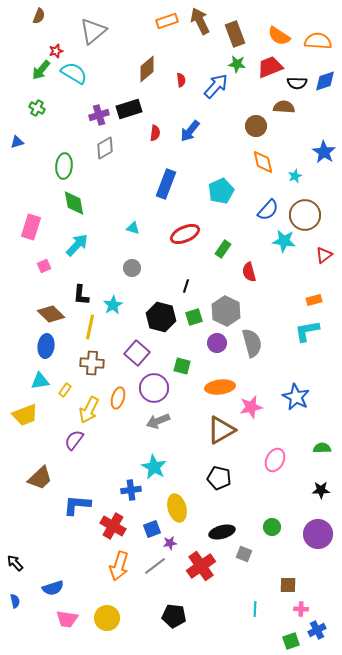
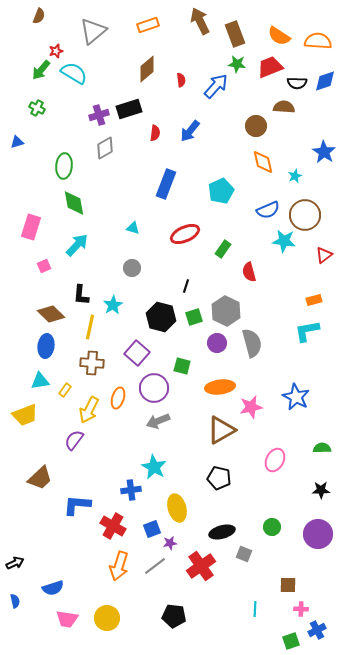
orange rectangle at (167, 21): moved 19 px left, 4 px down
blue semicircle at (268, 210): rotated 25 degrees clockwise
black arrow at (15, 563): rotated 108 degrees clockwise
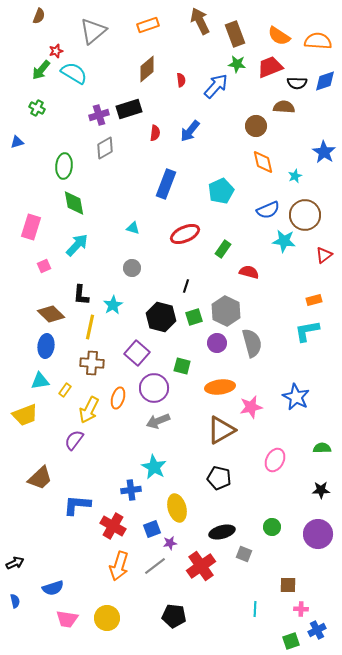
red semicircle at (249, 272): rotated 120 degrees clockwise
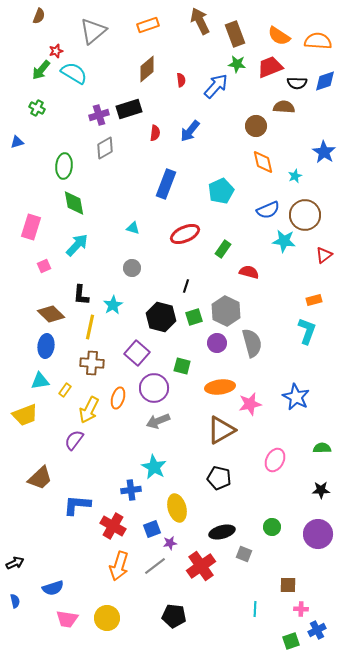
cyan L-shape at (307, 331): rotated 120 degrees clockwise
pink star at (251, 407): moved 1 px left, 3 px up
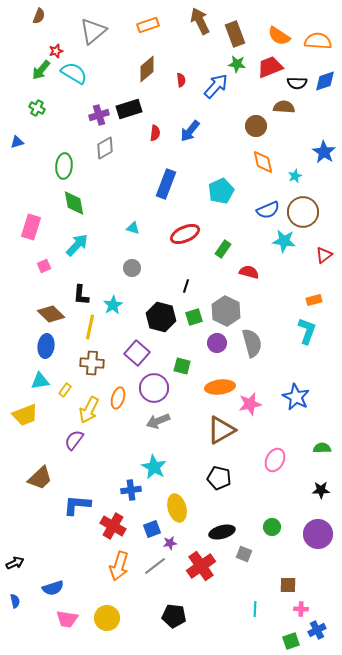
brown circle at (305, 215): moved 2 px left, 3 px up
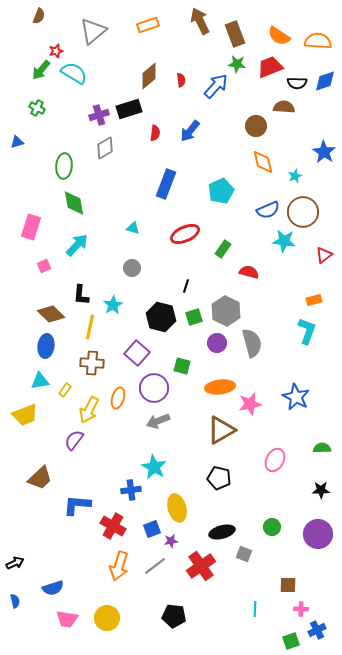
brown diamond at (147, 69): moved 2 px right, 7 px down
purple star at (170, 543): moved 1 px right, 2 px up
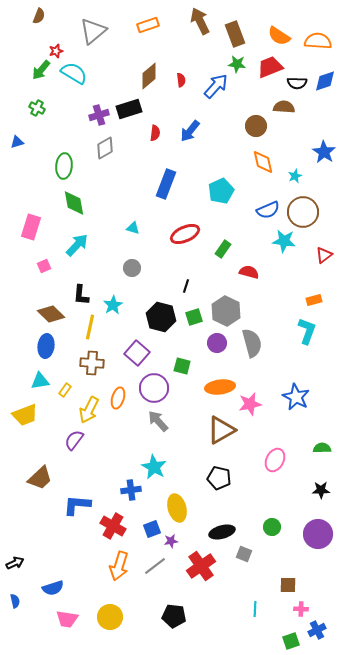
gray arrow at (158, 421): rotated 70 degrees clockwise
yellow circle at (107, 618): moved 3 px right, 1 px up
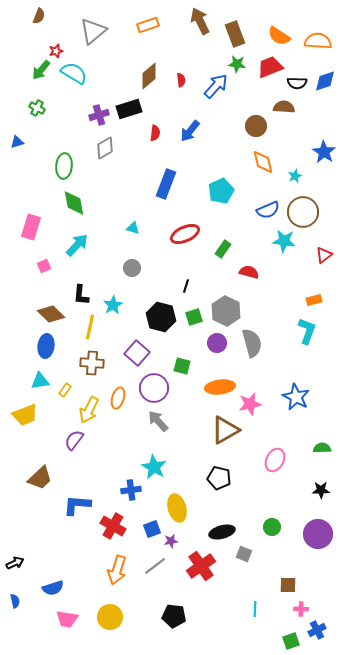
brown triangle at (221, 430): moved 4 px right
orange arrow at (119, 566): moved 2 px left, 4 px down
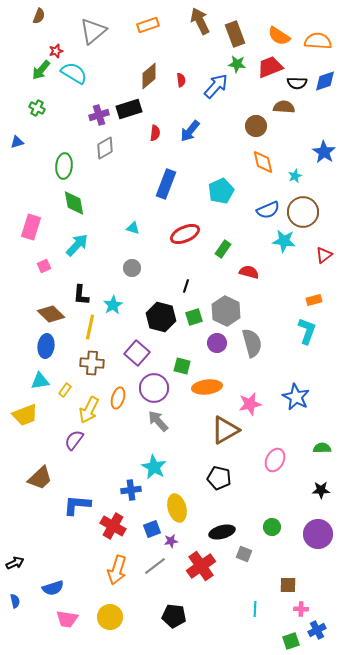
orange ellipse at (220, 387): moved 13 px left
